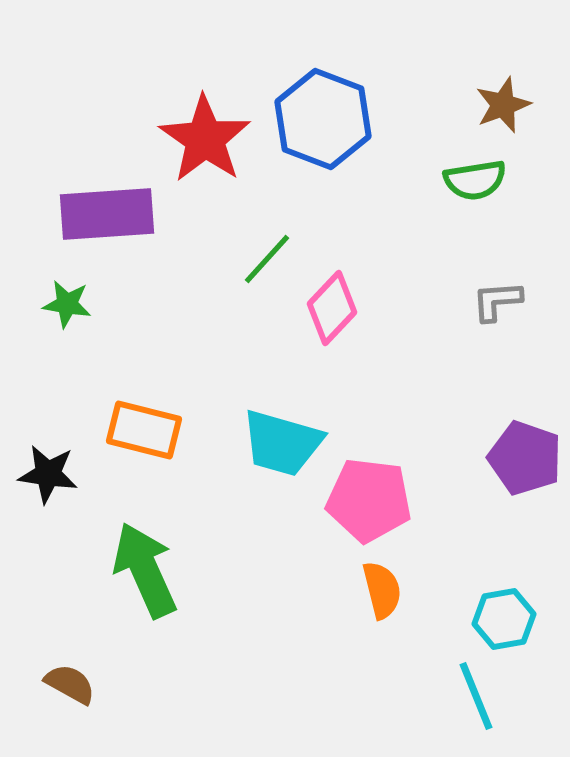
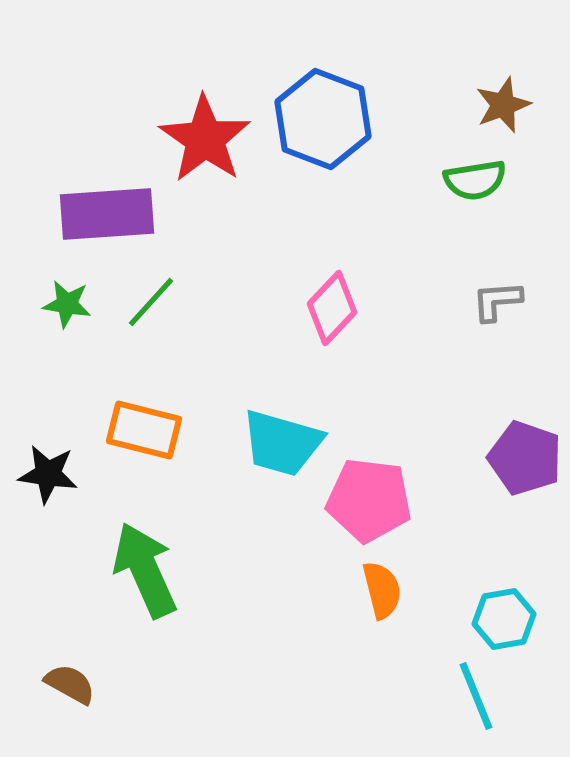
green line: moved 116 px left, 43 px down
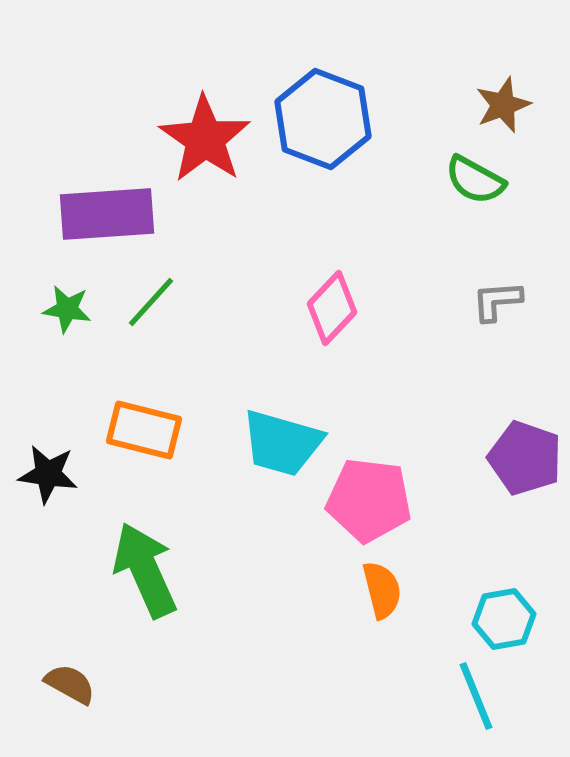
green semicircle: rotated 38 degrees clockwise
green star: moved 5 px down
